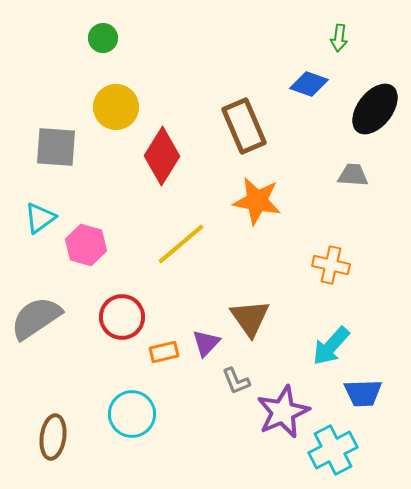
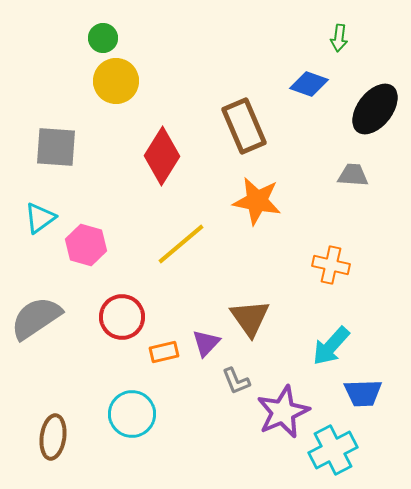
yellow circle: moved 26 px up
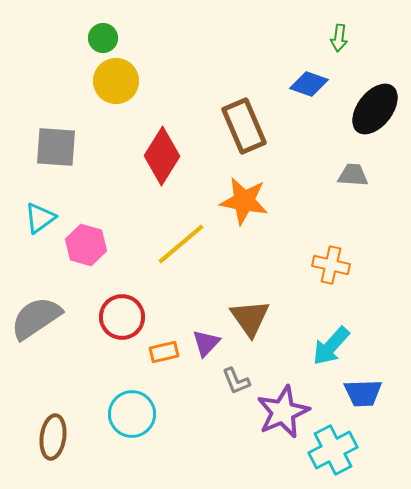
orange star: moved 13 px left
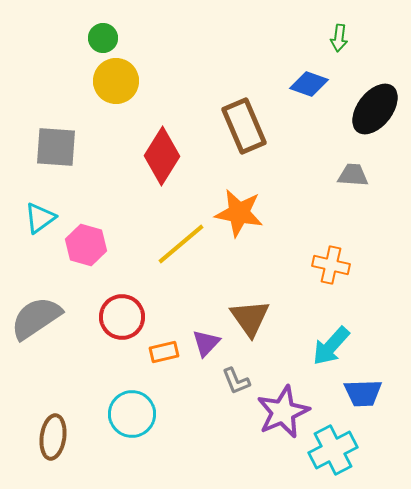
orange star: moved 5 px left, 12 px down
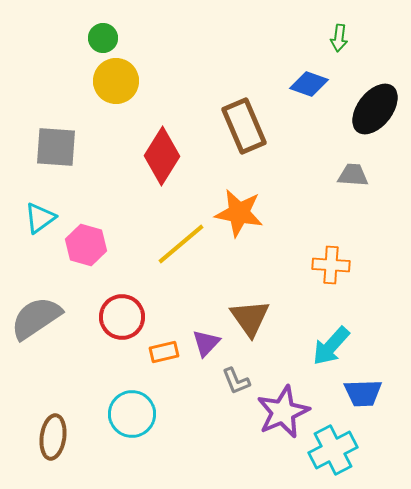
orange cross: rotated 9 degrees counterclockwise
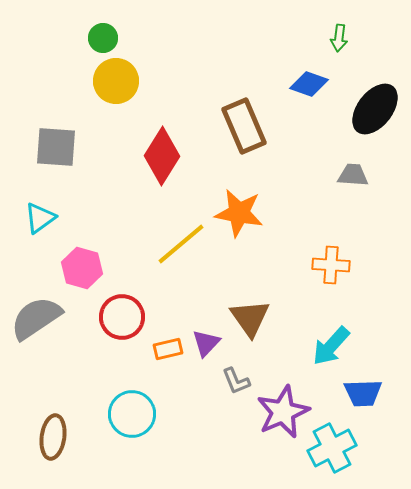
pink hexagon: moved 4 px left, 23 px down
orange rectangle: moved 4 px right, 3 px up
cyan cross: moved 1 px left, 2 px up
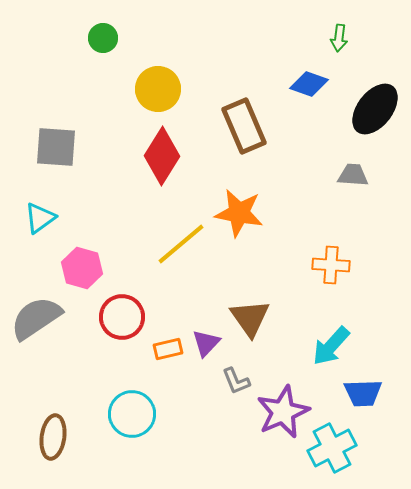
yellow circle: moved 42 px right, 8 px down
